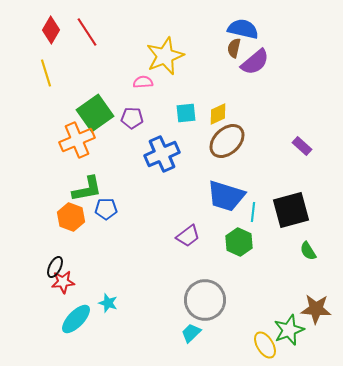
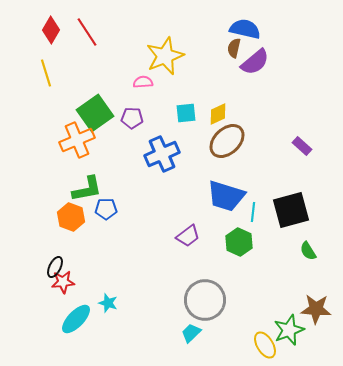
blue semicircle: moved 2 px right
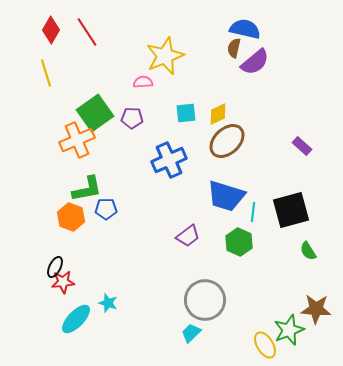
blue cross: moved 7 px right, 6 px down
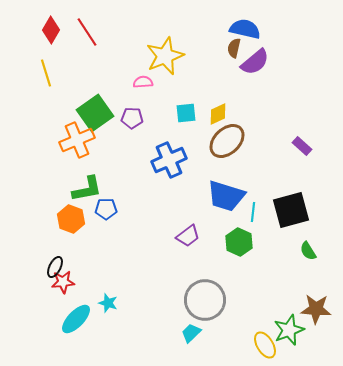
orange hexagon: moved 2 px down
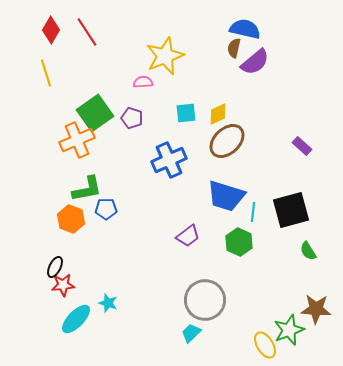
purple pentagon: rotated 15 degrees clockwise
red star: moved 3 px down
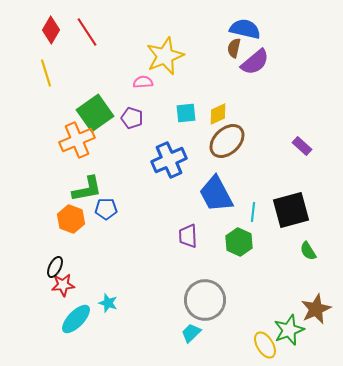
blue trapezoid: moved 10 px left, 2 px up; rotated 45 degrees clockwise
purple trapezoid: rotated 125 degrees clockwise
brown star: rotated 28 degrees counterclockwise
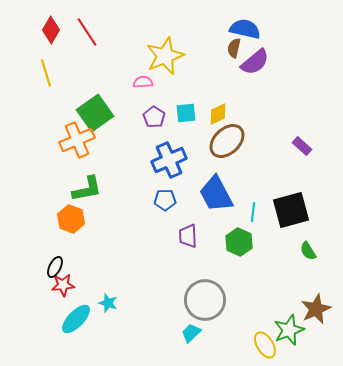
purple pentagon: moved 22 px right, 1 px up; rotated 15 degrees clockwise
blue pentagon: moved 59 px right, 9 px up
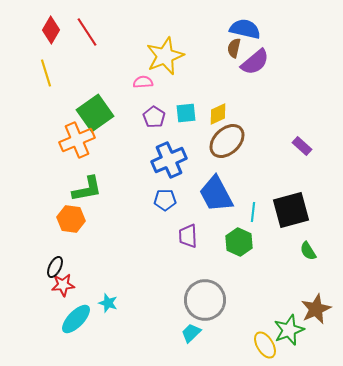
orange hexagon: rotated 12 degrees counterclockwise
